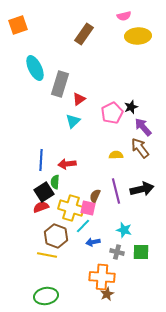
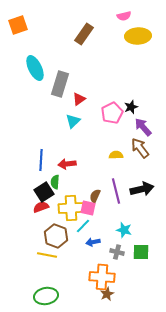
yellow cross: rotated 20 degrees counterclockwise
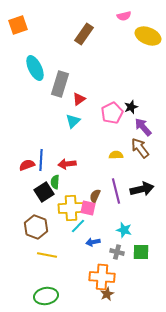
yellow ellipse: moved 10 px right; rotated 25 degrees clockwise
red semicircle: moved 14 px left, 42 px up
cyan line: moved 5 px left
brown hexagon: moved 20 px left, 9 px up
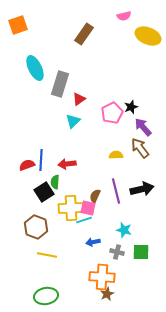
cyan line: moved 6 px right, 6 px up; rotated 28 degrees clockwise
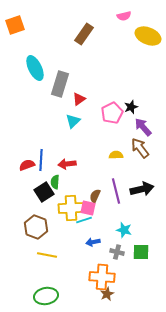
orange square: moved 3 px left
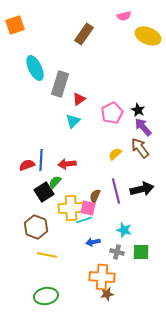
black star: moved 7 px right, 3 px down; rotated 24 degrees counterclockwise
yellow semicircle: moved 1 px left, 1 px up; rotated 40 degrees counterclockwise
green semicircle: rotated 40 degrees clockwise
brown star: rotated 16 degrees clockwise
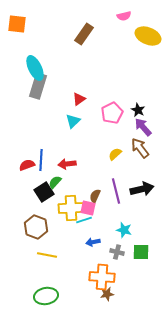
orange square: moved 2 px right, 1 px up; rotated 24 degrees clockwise
gray rectangle: moved 22 px left, 2 px down
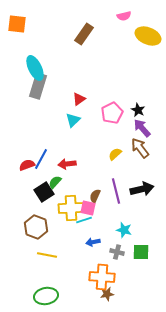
cyan triangle: moved 1 px up
purple arrow: moved 1 px left, 1 px down
blue line: moved 1 px up; rotated 25 degrees clockwise
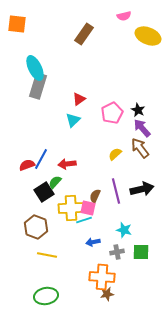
gray cross: rotated 24 degrees counterclockwise
